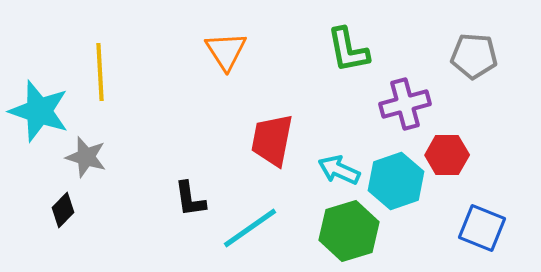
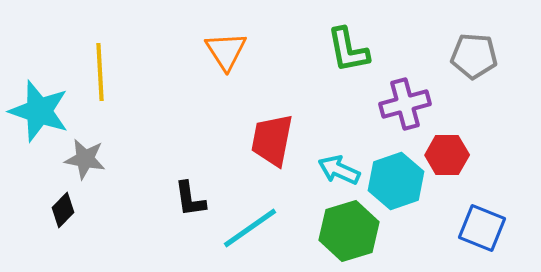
gray star: moved 1 px left, 2 px down; rotated 6 degrees counterclockwise
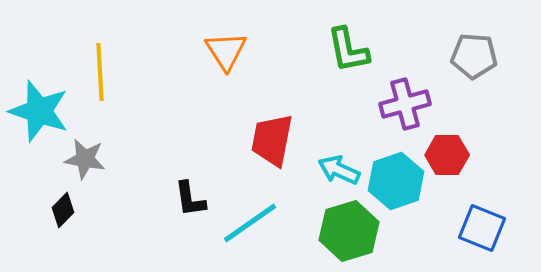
cyan line: moved 5 px up
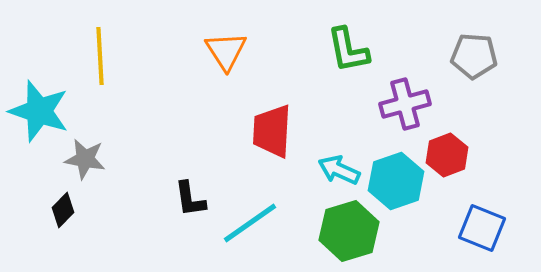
yellow line: moved 16 px up
red trapezoid: moved 9 px up; rotated 8 degrees counterclockwise
red hexagon: rotated 21 degrees counterclockwise
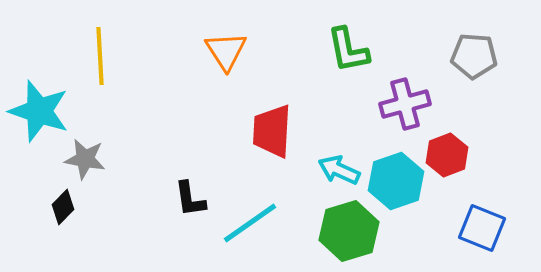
black diamond: moved 3 px up
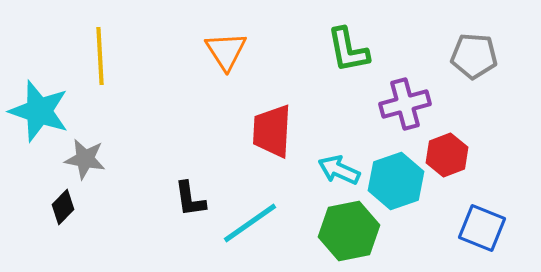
green hexagon: rotated 6 degrees clockwise
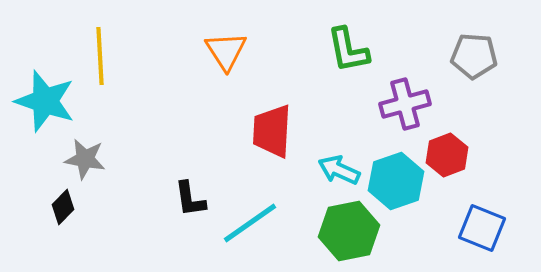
cyan star: moved 6 px right, 10 px up
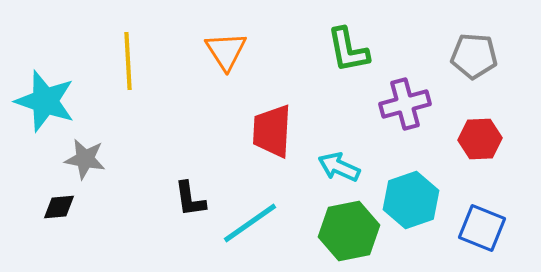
yellow line: moved 28 px right, 5 px down
red hexagon: moved 33 px right, 16 px up; rotated 18 degrees clockwise
cyan arrow: moved 3 px up
cyan hexagon: moved 15 px right, 19 px down
black diamond: moved 4 px left; rotated 40 degrees clockwise
